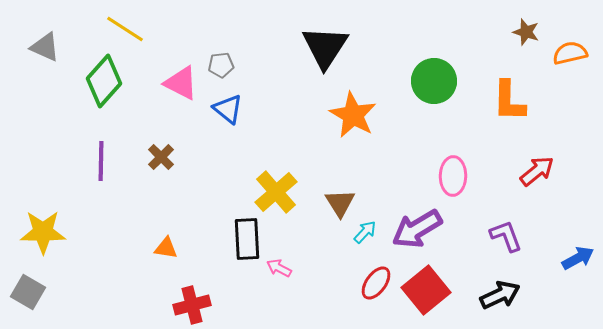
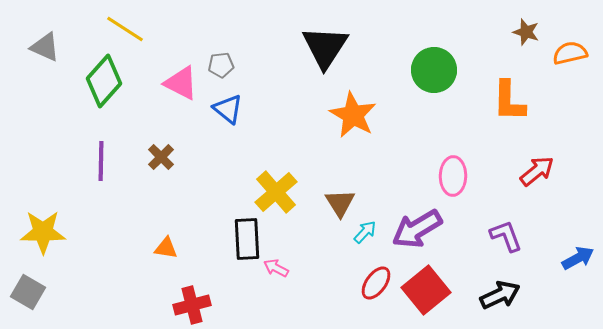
green circle: moved 11 px up
pink arrow: moved 3 px left
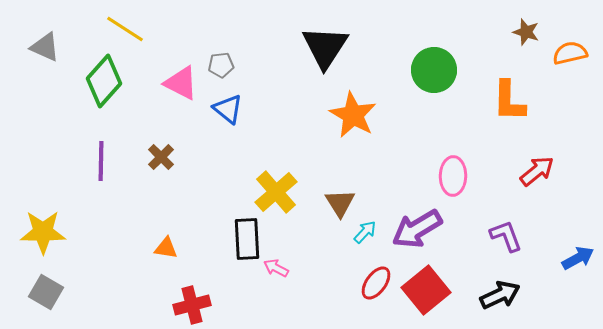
gray square: moved 18 px right
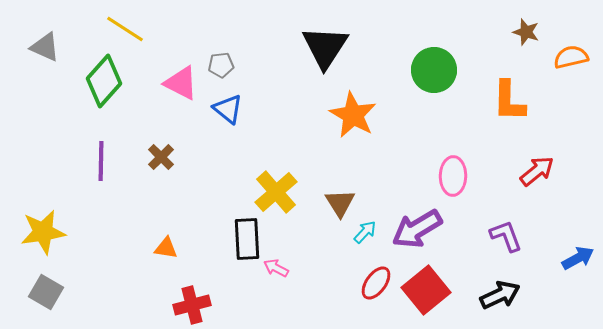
orange semicircle: moved 1 px right, 4 px down
yellow star: rotated 9 degrees counterclockwise
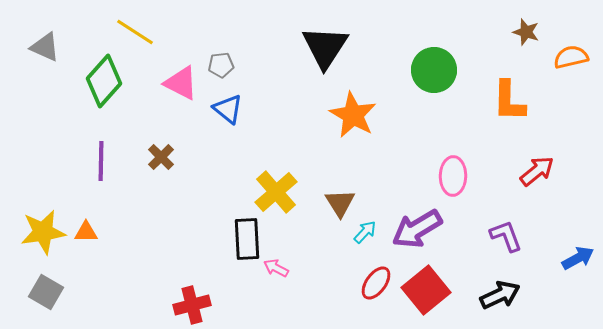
yellow line: moved 10 px right, 3 px down
orange triangle: moved 80 px left, 16 px up; rotated 10 degrees counterclockwise
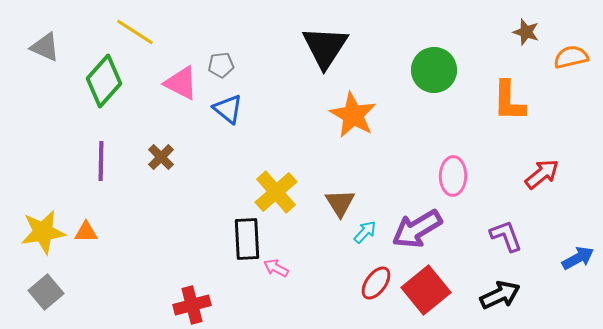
red arrow: moved 5 px right, 3 px down
gray square: rotated 20 degrees clockwise
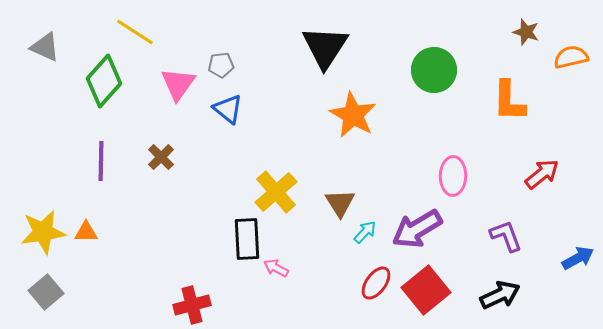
pink triangle: moved 3 px left, 1 px down; rotated 39 degrees clockwise
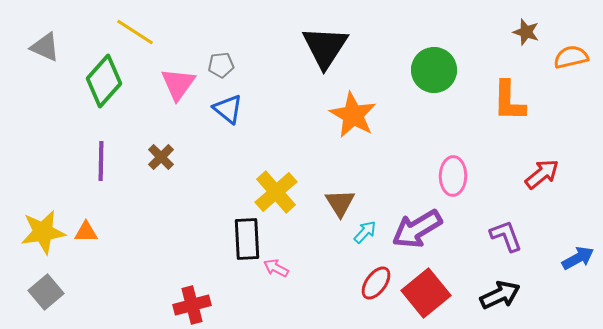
red square: moved 3 px down
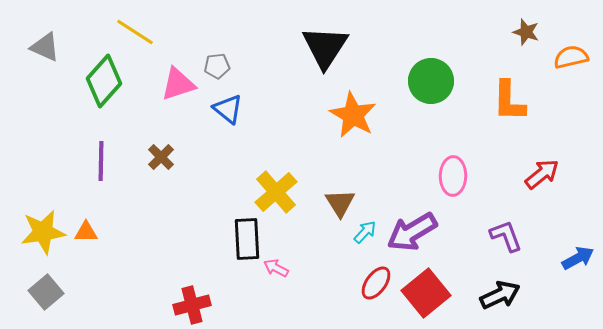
gray pentagon: moved 4 px left, 1 px down
green circle: moved 3 px left, 11 px down
pink triangle: rotated 36 degrees clockwise
purple arrow: moved 5 px left, 3 px down
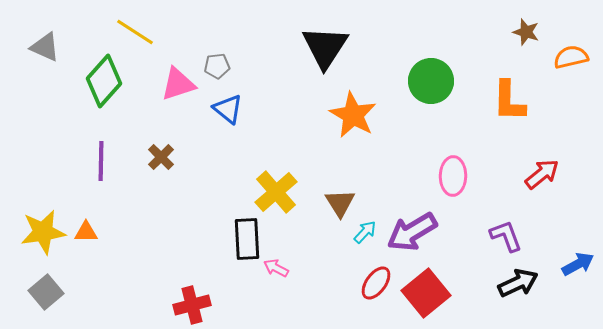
blue arrow: moved 6 px down
black arrow: moved 18 px right, 12 px up
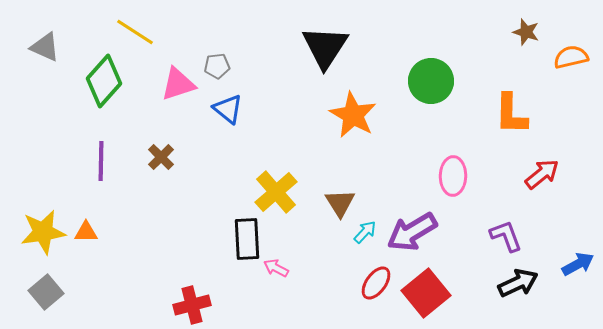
orange L-shape: moved 2 px right, 13 px down
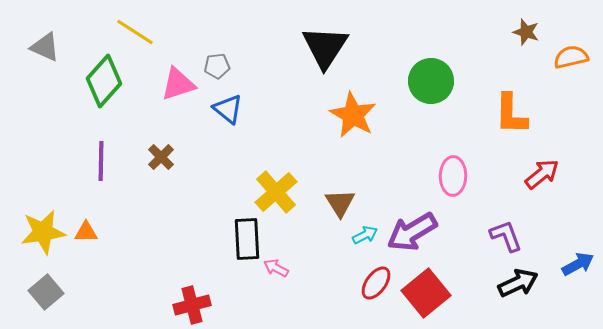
cyan arrow: moved 3 px down; rotated 20 degrees clockwise
